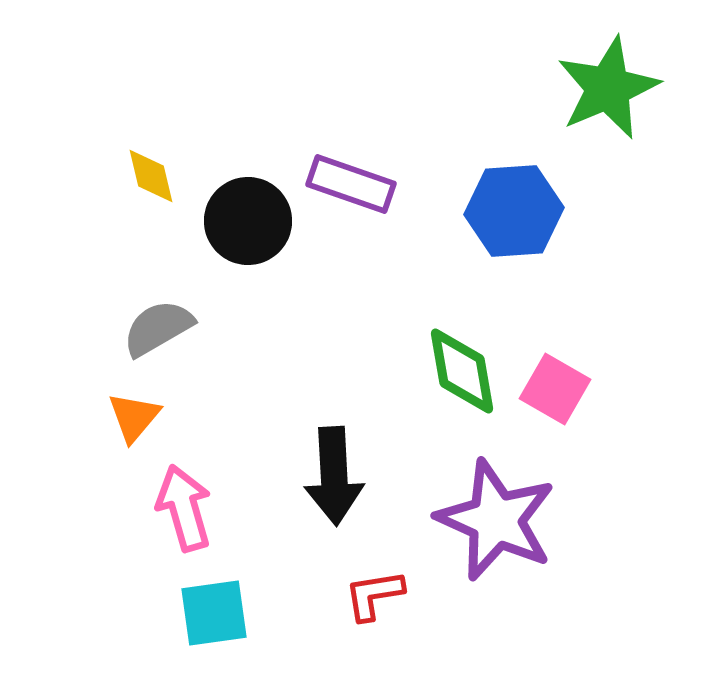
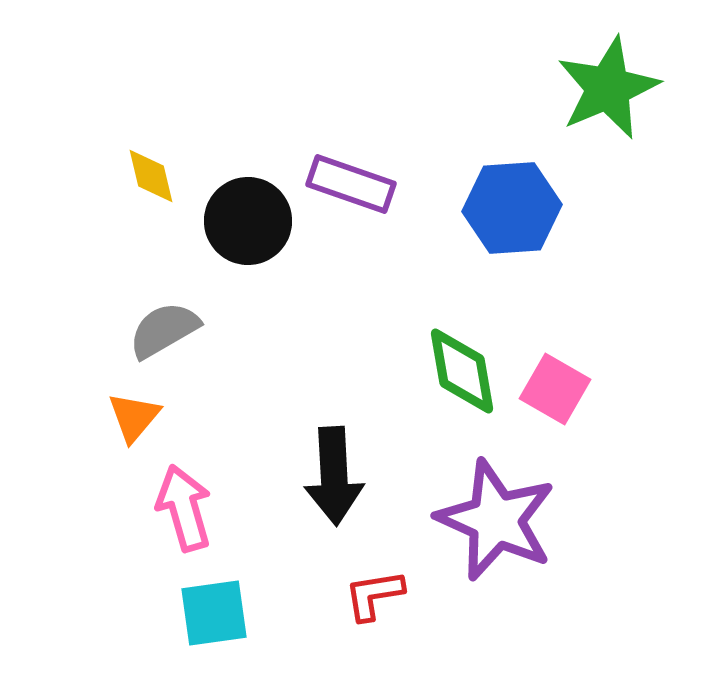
blue hexagon: moved 2 px left, 3 px up
gray semicircle: moved 6 px right, 2 px down
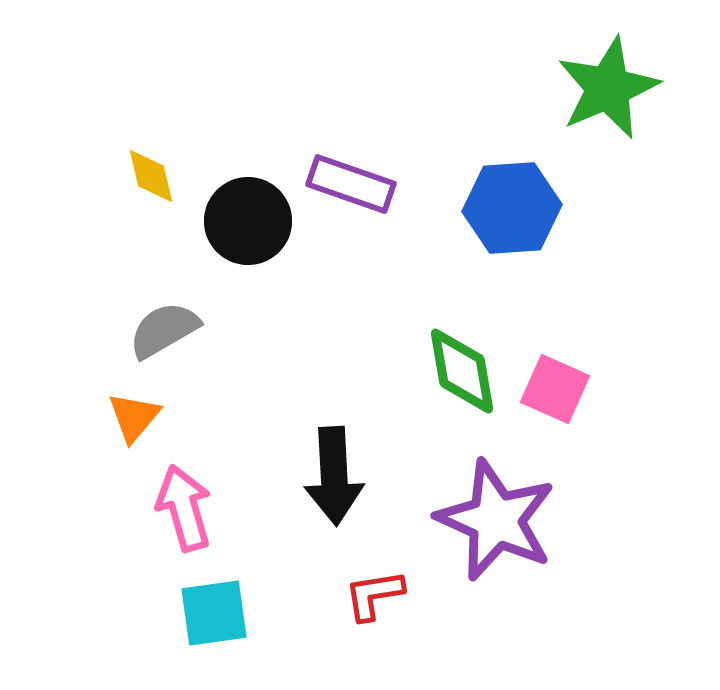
pink square: rotated 6 degrees counterclockwise
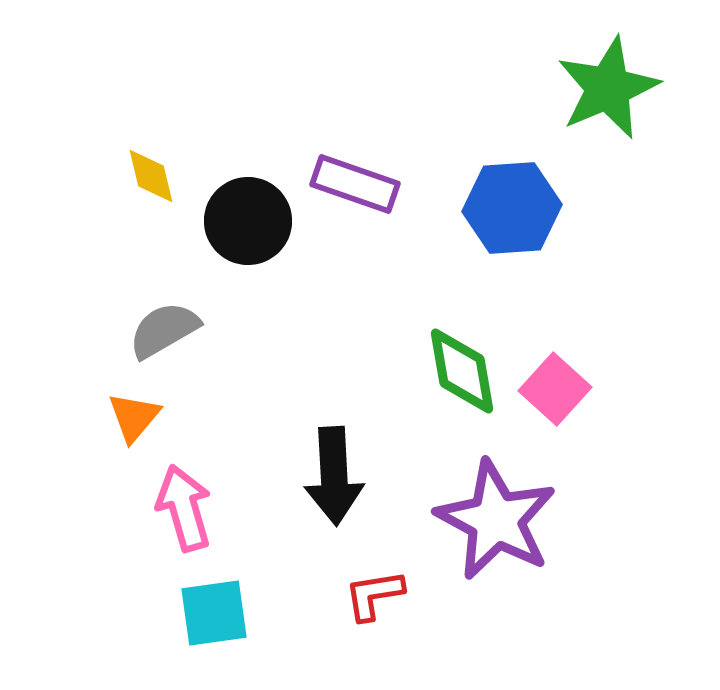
purple rectangle: moved 4 px right
pink square: rotated 18 degrees clockwise
purple star: rotated 4 degrees clockwise
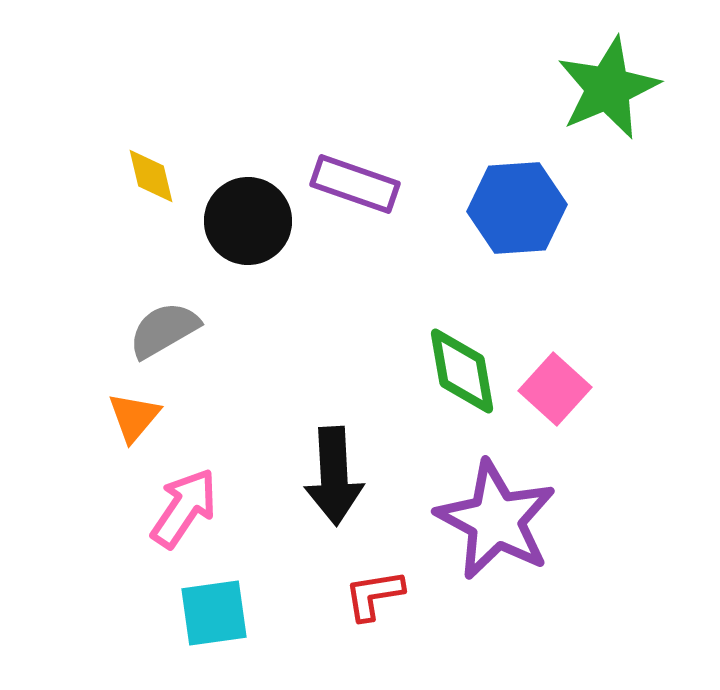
blue hexagon: moved 5 px right
pink arrow: rotated 50 degrees clockwise
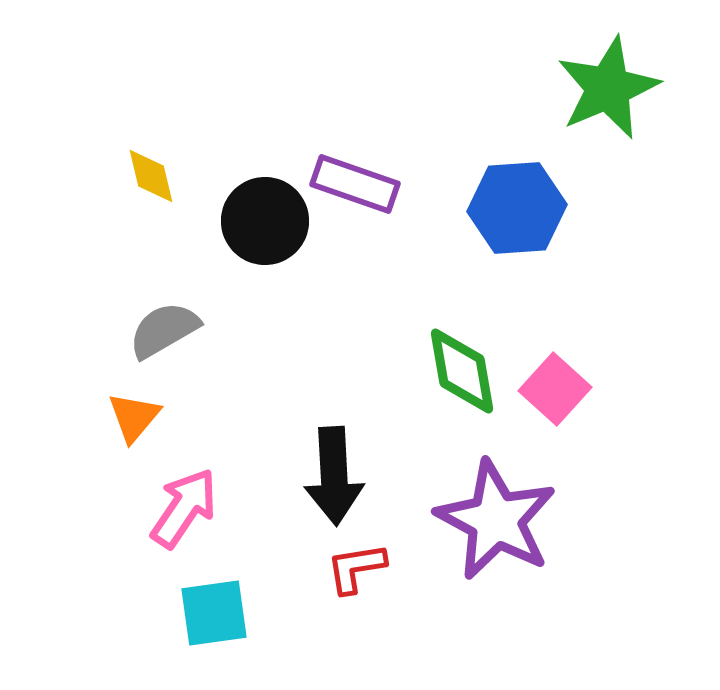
black circle: moved 17 px right
red L-shape: moved 18 px left, 27 px up
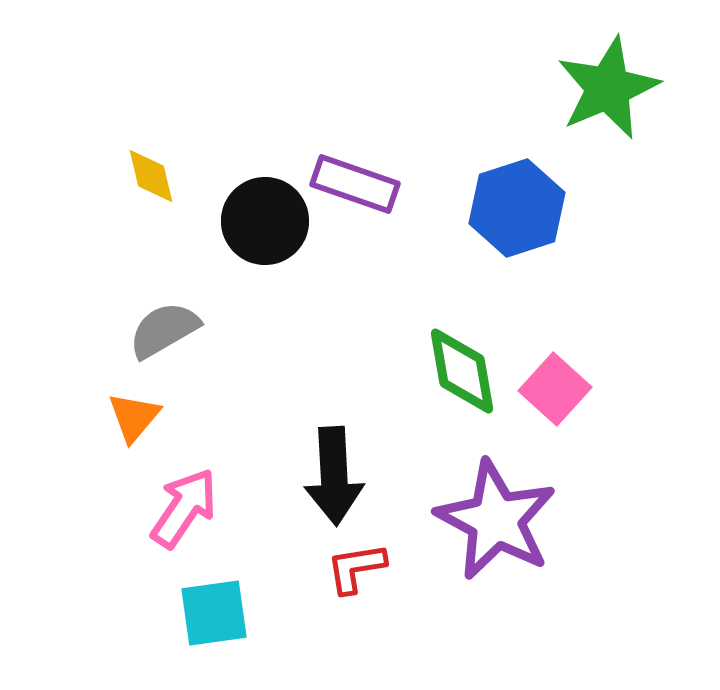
blue hexagon: rotated 14 degrees counterclockwise
